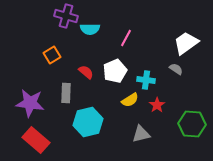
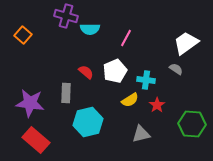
orange square: moved 29 px left, 20 px up; rotated 18 degrees counterclockwise
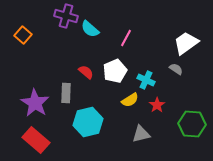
cyan semicircle: rotated 42 degrees clockwise
cyan cross: rotated 18 degrees clockwise
purple star: moved 5 px right; rotated 24 degrees clockwise
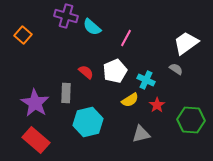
cyan semicircle: moved 2 px right, 2 px up
green hexagon: moved 1 px left, 4 px up
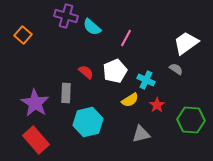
red rectangle: rotated 8 degrees clockwise
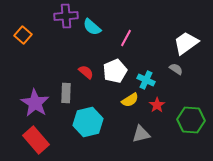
purple cross: rotated 20 degrees counterclockwise
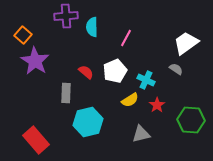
cyan semicircle: rotated 48 degrees clockwise
purple star: moved 42 px up
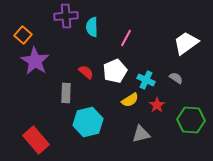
gray semicircle: moved 9 px down
